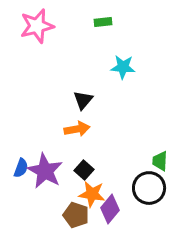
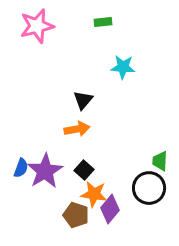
purple star: rotated 12 degrees clockwise
orange star: moved 2 px right
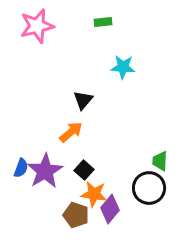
orange arrow: moved 6 px left, 3 px down; rotated 30 degrees counterclockwise
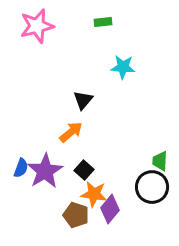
black circle: moved 3 px right, 1 px up
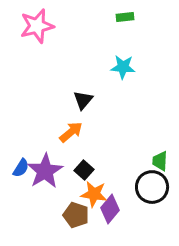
green rectangle: moved 22 px right, 5 px up
blue semicircle: rotated 12 degrees clockwise
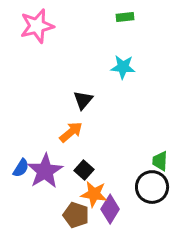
purple diamond: rotated 8 degrees counterclockwise
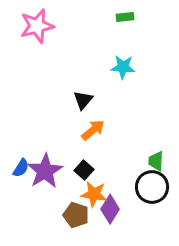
orange arrow: moved 22 px right, 2 px up
green trapezoid: moved 4 px left
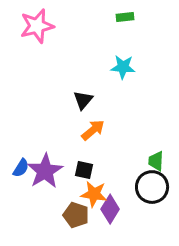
black square: rotated 30 degrees counterclockwise
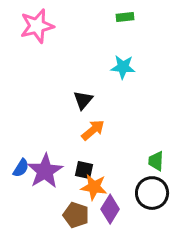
black circle: moved 6 px down
orange star: moved 7 px up
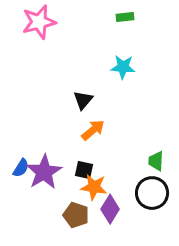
pink star: moved 2 px right, 4 px up
purple star: moved 1 px left, 1 px down
